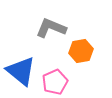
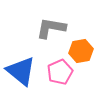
gray L-shape: rotated 12 degrees counterclockwise
pink pentagon: moved 5 px right, 10 px up
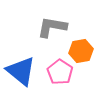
gray L-shape: moved 1 px right, 1 px up
pink pentagon: rotated 15 degrees counterclockwise
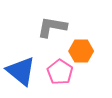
orange hexagon: rotated 10 degrees clockwise
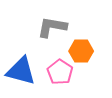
blue triangle: rotated 24 degrees counterclockwise
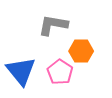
gray L-shape: moved 1 px right, 2 px up
blue triangle: rotated 36 degrees clockwise
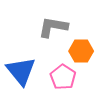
gray L-shape: moved 2 px down
pink pentagon: moved 3 px right, 5 px down
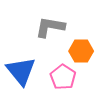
gray L-shape: moved 3 px left
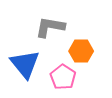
blue triangle: moved 4 px right, 7 px up
